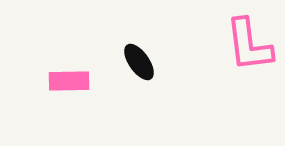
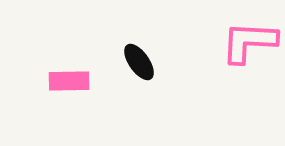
pink L-shape: moved 3 px up; rotated 100 degrees clockwise
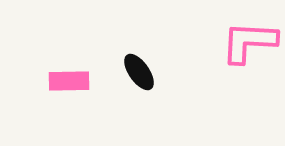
black ellipse: moved 10 px down
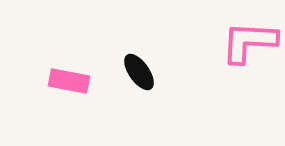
pink rectangle: rotated 12 degrees clockwise
